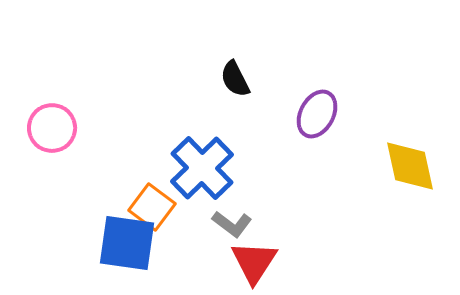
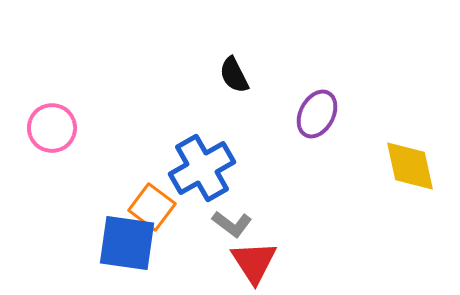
black semicircle: moved 1 px left, 4 px up
blue cross: rotated 14 degrees clockwise
red triangle: rotated 6 degrees counterclockwise
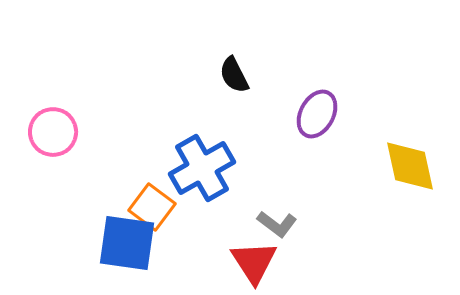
pink circle: moved 1 px right, 4 px down
gray L-shape: moved 45 px right
